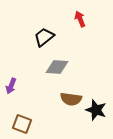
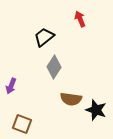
gray diamond: moved 3 px left; rotated 60 degrees counterclockwise
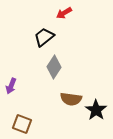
red arrow: moved 16 px left, 6 px up; rotated 98 degrees counterclockwise
black star: rotated 15 degrees clockwise
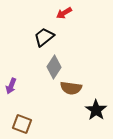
brown semicircle: moved 11 px up
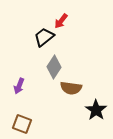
red arrow: moved 3 px left, 8 px down; rotated 21 degrees counterclockwise
purple arrow: moved 8 px right
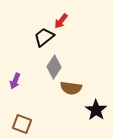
purple arrow: moved 4 px left, 5 px up
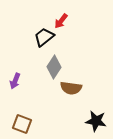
black star: moved 11 px down; rotated 25 degrees counterclockwise
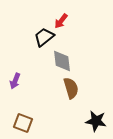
gray diamond: moved 8 px right, 6 px up; rotated 40 degrees counterclockwise
brown semicircle: rotated 115 degrees counterclockwise
brown square: moved 1 px right, 1 px up
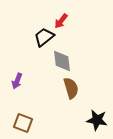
purple arrow: moved 2 px right
black star: moved 1 px right, 1 px up
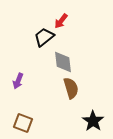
gray diamond: moved 1 px right, 1 px down
purple arrow: moved 1 px right
black star: moved 4 px left, 1 px down; rotated 25 degrees clockwise
